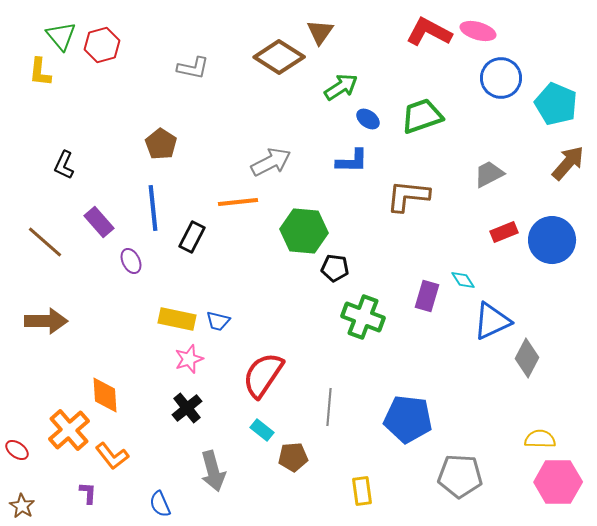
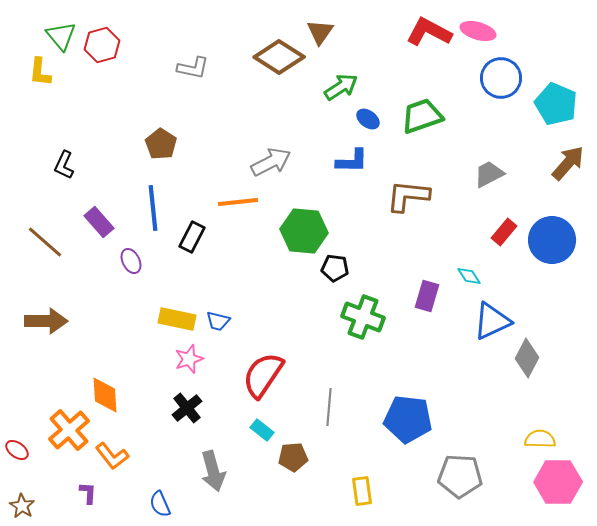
red rectangle at (504, 232): rotated 28 degrees counterclockwise
cyan diamond at (463, 280): moved 6 px right, 4 px up
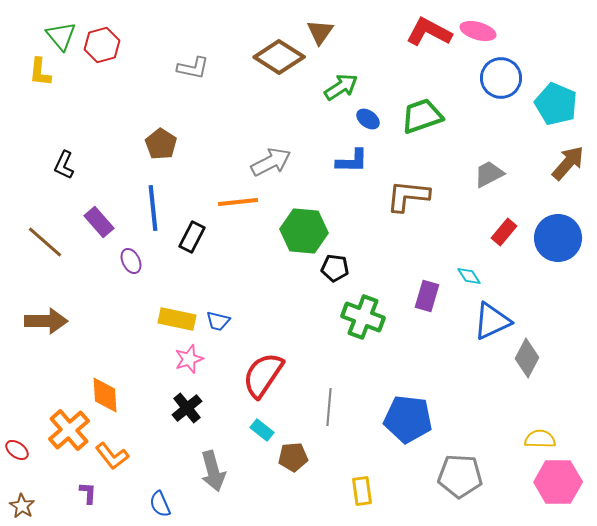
blue circle at (552, 240): moved 6 px right, 2 px up
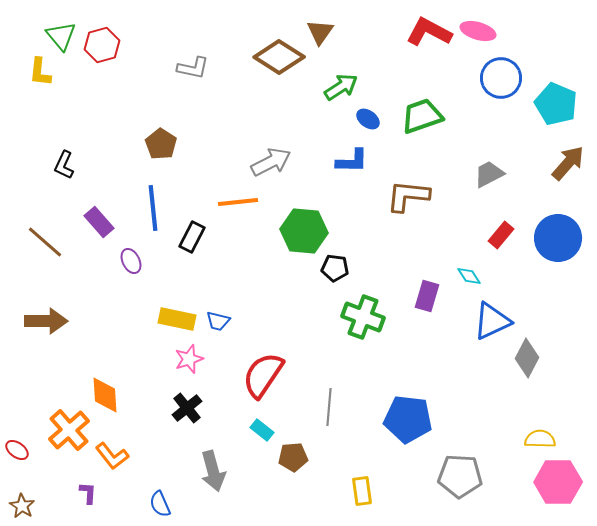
red rectangle at (504, 232): moved 3 px left, 3 px down
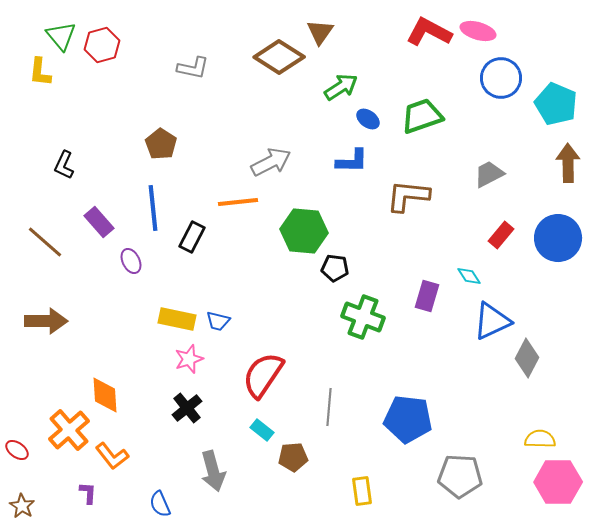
brown arrow at (568, 163): rotated 42 degrees counterclockwise
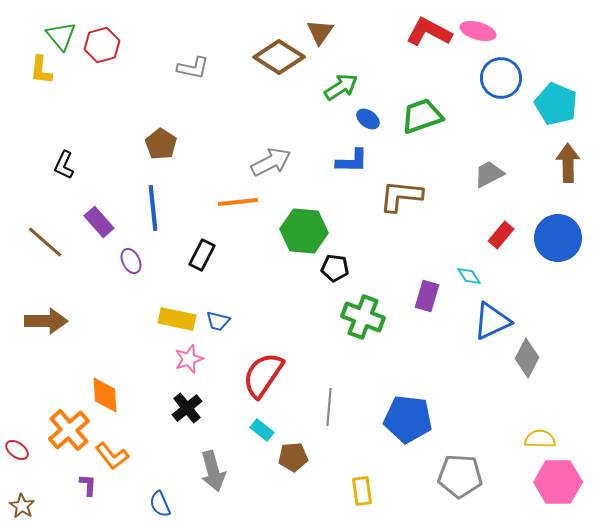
yellow L-shape at (40, 72): moved 1 px right, 2 px up
brown L-shape at (408, 196): moved 7 px left
black rectangle at (192, 237): moved 10 px right, 18 px down
purple L-shape at (88, 493): moved 8 px up
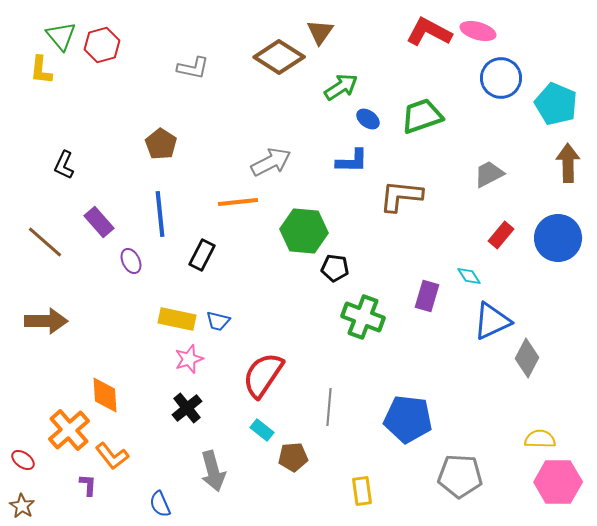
blue line at (153, 208): moved 7 px right, 6 px down
red ellipse at (17, 450): moved 6 px right, 10 px down
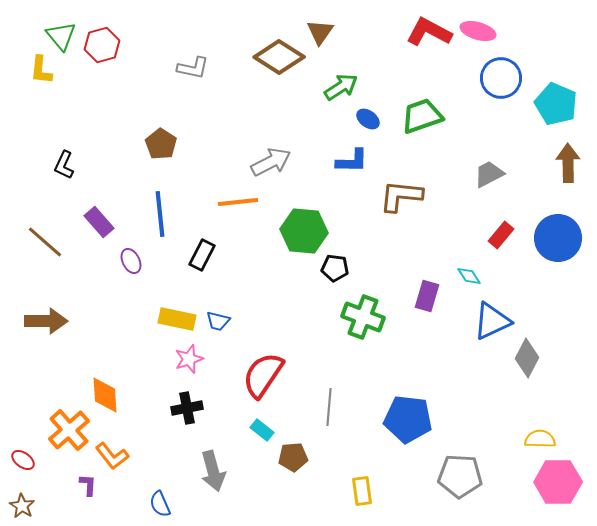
black cross at (187, 408): rotated 28 degrees clockwise
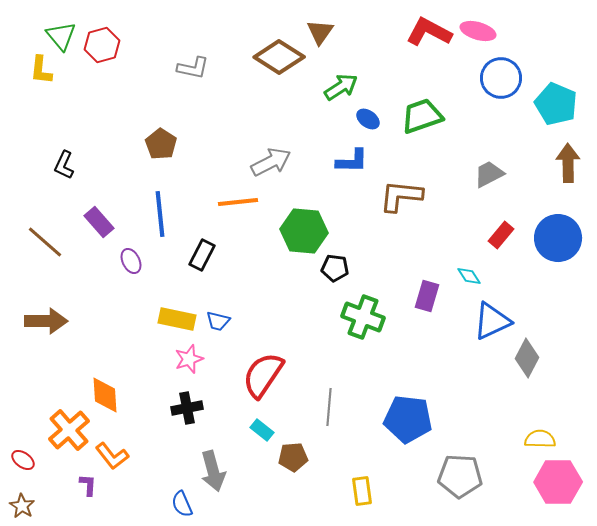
blue semicircle at (160, 504): moved 22 px right
